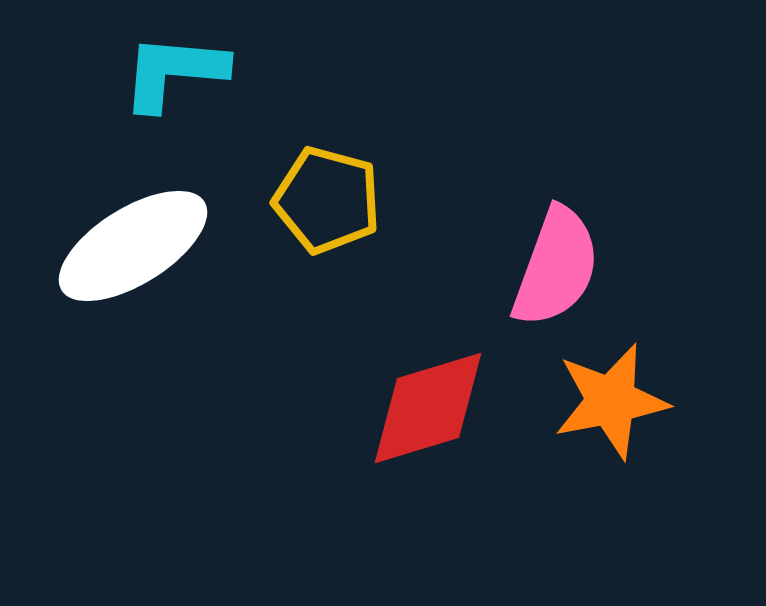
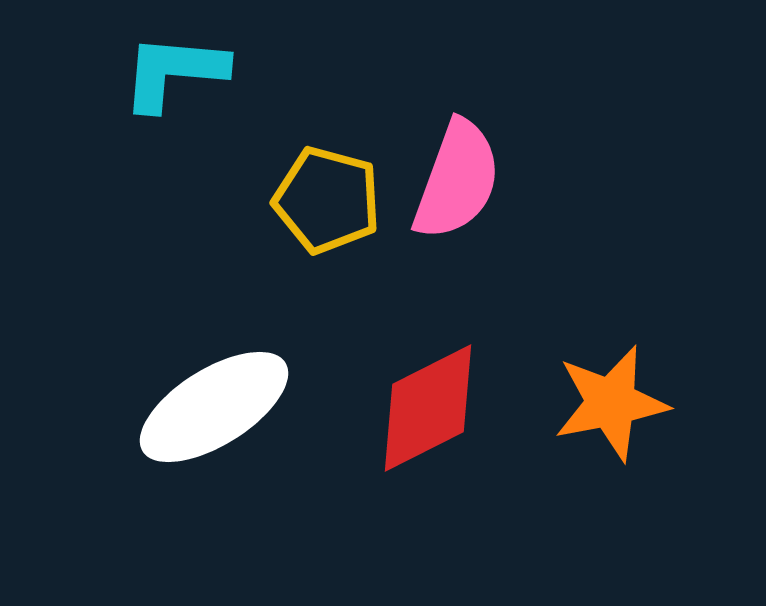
white ellipse: moved 81 px right, 161 px down
pink semicircle: moved 99 px left, 87 px up
orange star: moved 2 px down
red diamond: rotated 10 degrees counterclockwise
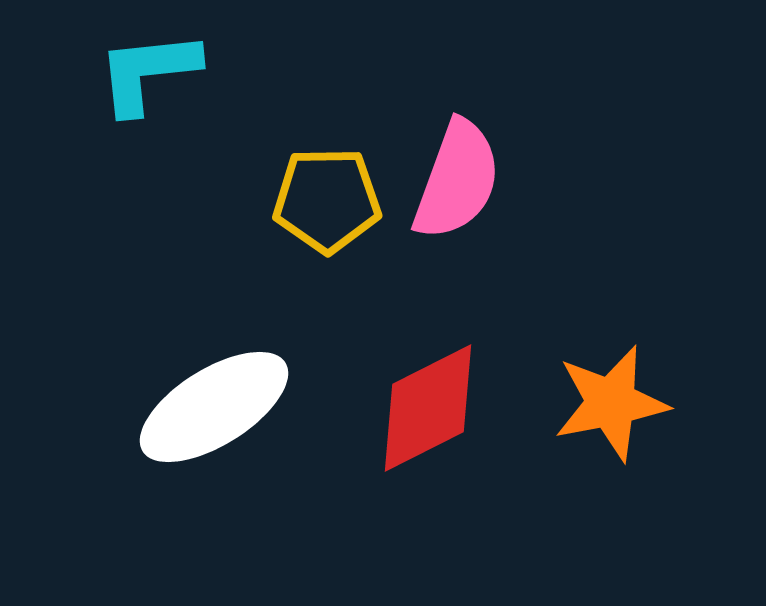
cyan L-shape: moved 26 px left; rotated 11 degrees counterclockwise
yellow pentagon: rotated 16 degrees counterclockwise
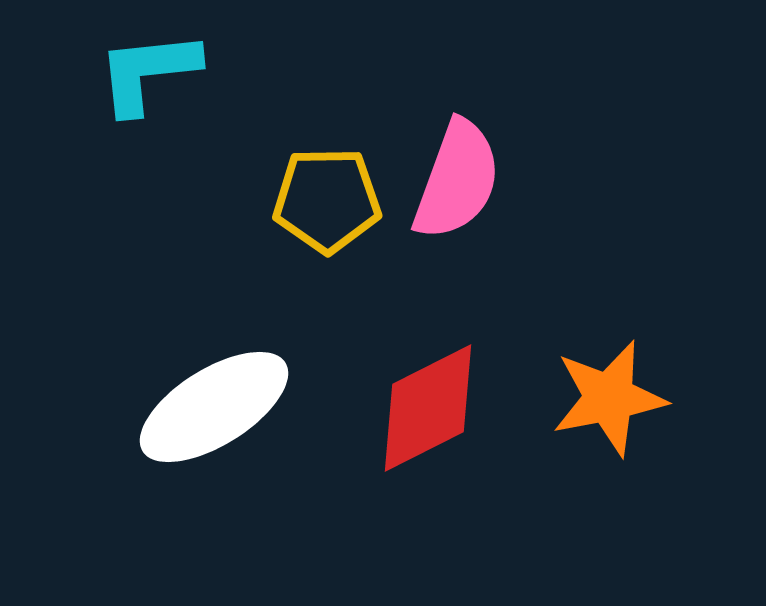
orange star: moved 2 px left, 5 px up
